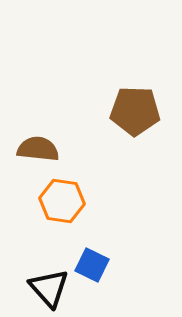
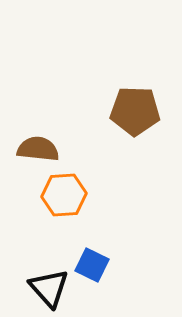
orange hexagon: moved 2 px right, 6 px up; rotated 12 degrees counterclockwise
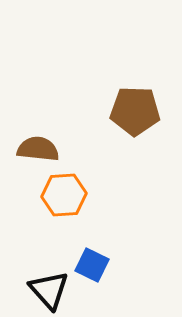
black triangle: moved 2 px down
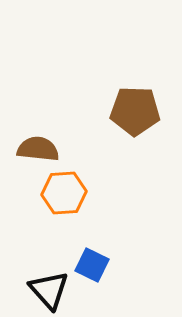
orange hexagon: moved 2 px up
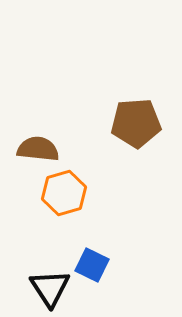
brown pentagon: moved 1 px right, 12 px down; rotated 6 degrees counterclockwise
orange hexagon: rotated 12 degrees counterclockwise
black triangle: moved 1 px right, 2 px up; rotated 9 degrees clockwise
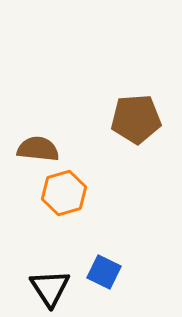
brown pentagon: moved 4 px up
blue square: moved 12 px right, 7 px down
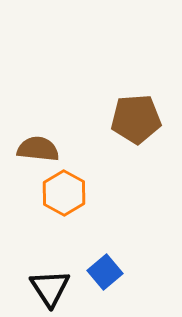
orange hexagon: rotated 15 degrees counterclockwise
blue square: moved 1 px right; rotated 24 degrees clockwise
